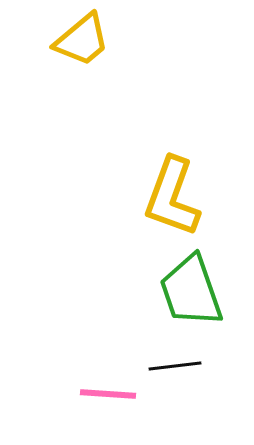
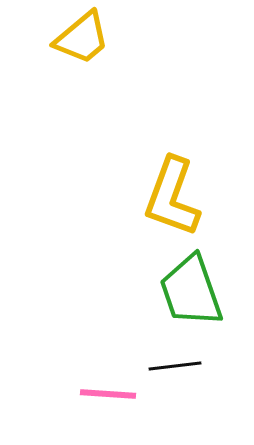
yellow trapezoid: moved 2 px up
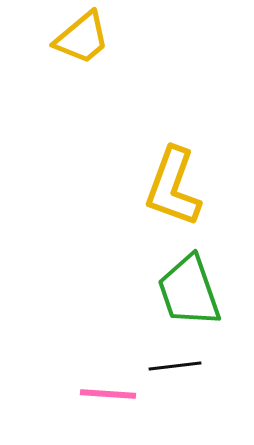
yellow L-shape: moved 1 px right, 10 px up
green trapezoid: moved 2 px left
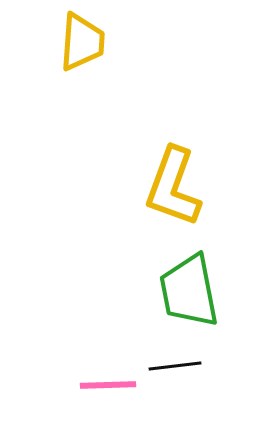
yellow trapezoid: moved 4 px down; rotated 46 degrees counterclockwise
green trapezoid: rotated 8 degrees clockwise
pink line: moved 9 px up; rotated 6 degrees counterclockwise
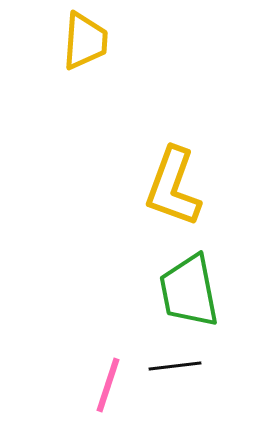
yellow trapezoid: moved 3 px right, 1 px up
pink line: rotated 70 degrees counterclockwise
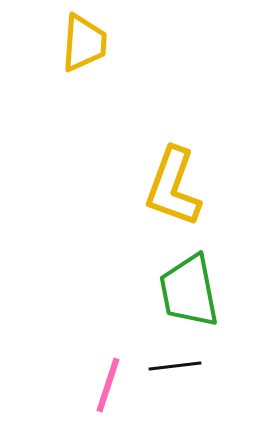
yellow trapezoid: moved 1 px left, 2 px down
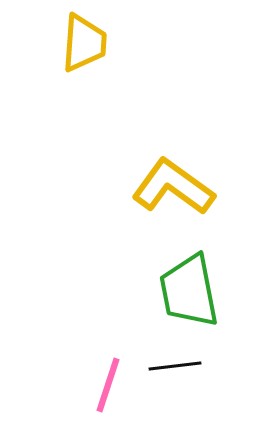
yellow L-shape: rotated 106 degrees clockwise
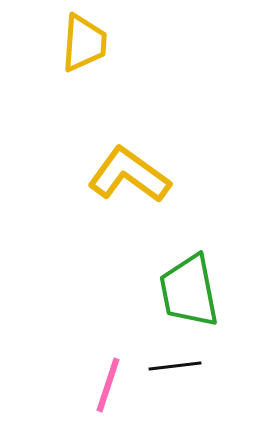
yellow L-shape: moved 44 px left, 12 px up
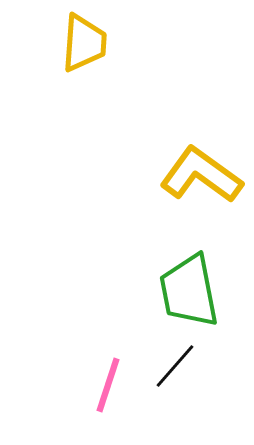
yellow L-shape: moved 72 px right
black line: rotated 42 degrees counterclockwise
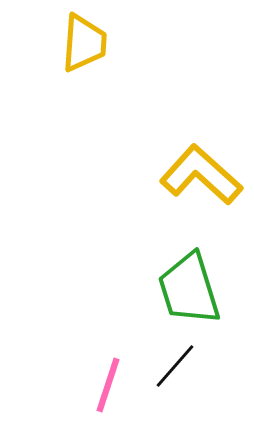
yellow L-shape: rotated 6 degrees clockwise
green trapezoid: moved 2 px up; rotated 6 degrees counterclockwise
